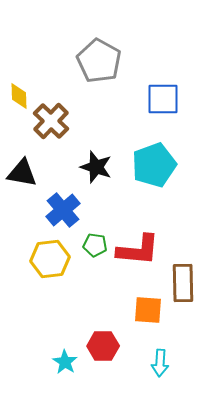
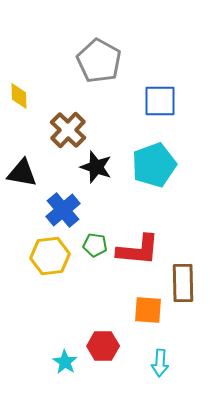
blue square: moved 3 px left, 2 px down
brown cross: moved 17 px right, 9 px down
yellow hexagon: moved 3 px up
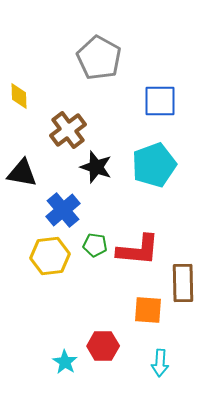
gray pentagon: moved 3 px up
brown cross: rotated 9 degrees clockwise
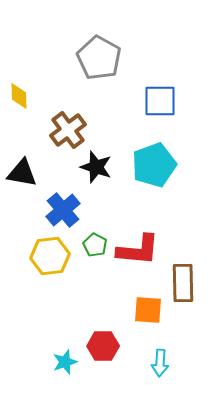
green pentagon: rotated 20 degrees clockwise
cyan star: rotated 20 degrees clockwise
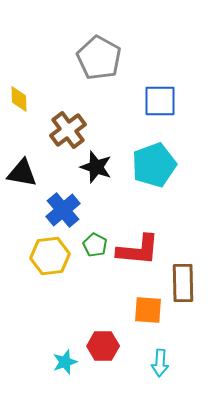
yellow diamond: moved 3 px down
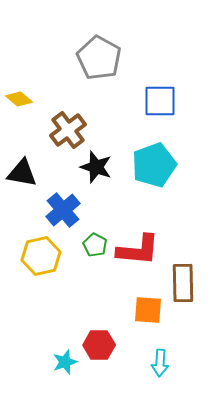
yellow diamond: rotated 48 degrees counterclockwise
yellow hexagon: moved 9 px left; rotated 6 degrees counterclockwise
red hexagon: moved 4 px left, 1 px up
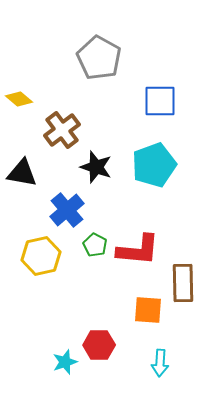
brown cross: moved 6 px left
blue cross: moved 4 px right
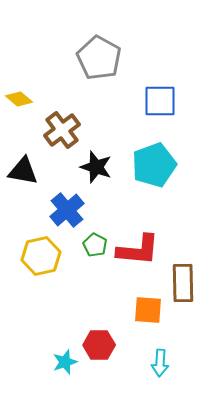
black triangle: moved 1 px right, 2 px up
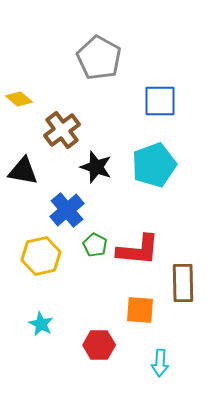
orange square: moved 8 px left
cyan star: moved 24 px left, 38 px up; rotated 25 degrees counterclockwise
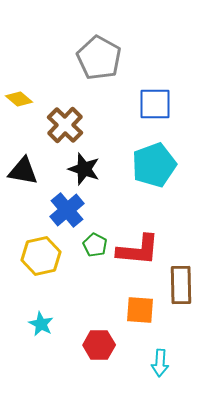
blue square: moved 5 px left, 3 px down
brown cross: moved 3 px right, 5 px up; rotated 9 degrees counterclockwise
black star: moved 12 px left, 2 px down
brown rectangle: moved 2 px left, 2 px down
